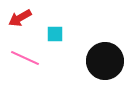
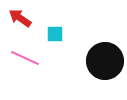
red arrow: rotated 65 degrees clockwise
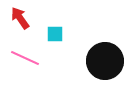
red arrow: rotated 20 degrees clockwise
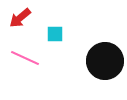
red arrow: rotated 95 degrees counterclockwise
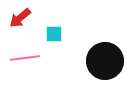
cyan square: moved 1 px left
pink line: rotated 32 degrees counterclockwise
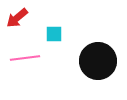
red arrow: moved 3 px left
black circle: moved 7 px left
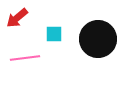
black circle: moved 22 px up
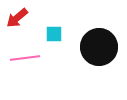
black circle: moved 1 px right, 8 px down
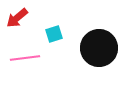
cyan square: rotated 18 degrees counterclockwise
black circle: moved 1 px down
